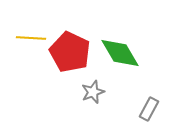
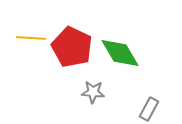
red pentagon: moved 2 px right, 5 px up
gray star: rotated 25 degrees clockwise
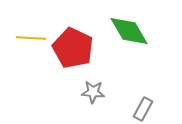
red pentagon: moved 1 px right, 1 px down
green diamond: moved 9 px right, 22 px up
gray rectangle: moved 6 px left
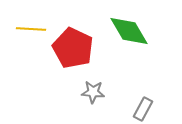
yellow line: moved 9 px up
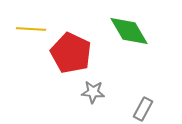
red pentagon: moved 2 px left, 5 px down
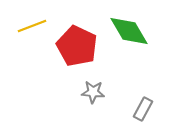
yellow line: moved 1 px right, 3 px up; rotated 24 degrees counterclockwise
red pentagon: moved 6 px right, 7 px up
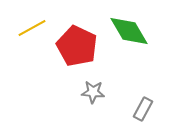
yellow line: moved 2 px down; rotated 8 degrees counterclockwise
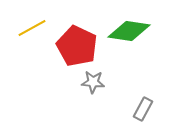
green diamond: rotated 51 degrees counterclockwise
gray star: moved 10 px up
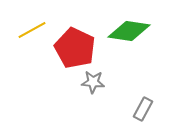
yellow line: moved 2 px down
red pentagon: moved 2 px left, 2 px down
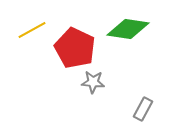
green diamond: moved 1 px left, 2 px up
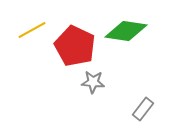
green diamond: moved 2 px left, 2 px down
red pentagon: moved 2 px up
gray rectangle: rotated 10 degrees clockwise
